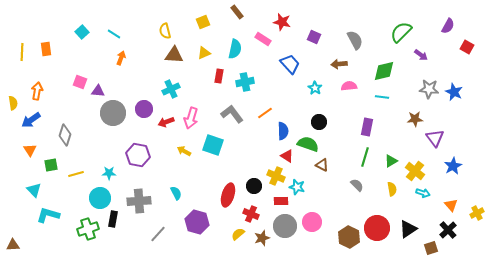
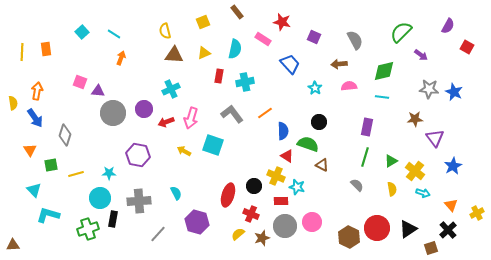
blue arrow at (31, 120): moved 4 px right, 2 px up; rotated 90 degrees counterclockwise
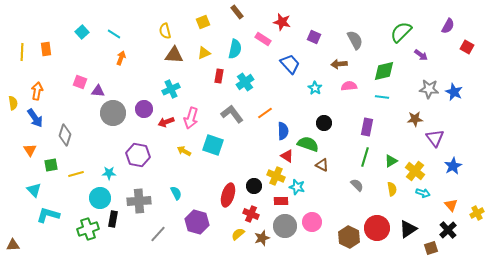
cyan cross at (245, 82): rotated 24 degrees counterclockwise
black circle at (319, 122): moved 5 px right, 1 px down
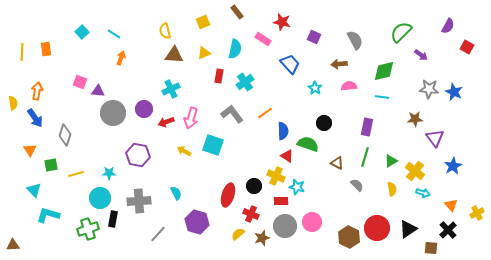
brown triangle at (322, 165): moved 15 px right, 2 px up
brown square at (431, 248): rotated 24 degrees clockwise
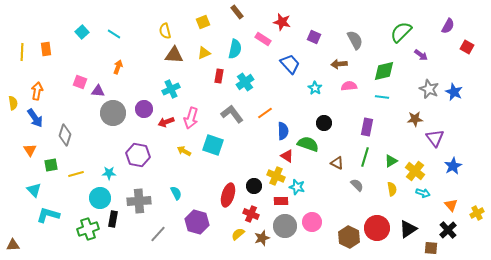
orange arrow at (121, 58): moved 3 px left, 9 px down
gray star at (429, 89): rotated 18 degrees clockwise
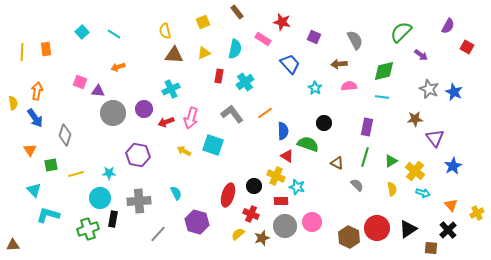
orange arrow at (118, 67): rotated 128 degrees counterclockwise
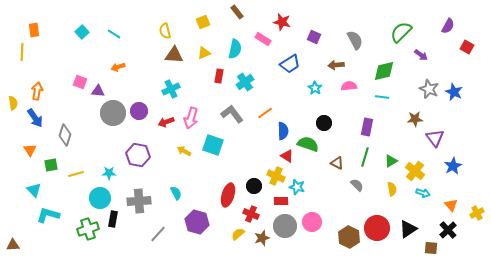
orange rectangle at (46, 49): moved 12 px left, 19 px up
blue trapezoid at (290, 64): rotated 100 degrees clockwise
brown arrow at (339, 64): moved 3 px left, 1 px down
purple circle at (144, 109): moved 5 px left, 2 px down
